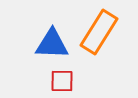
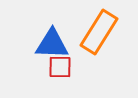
red square: moved 2 px left, 14 px up
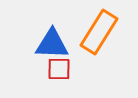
red square: moved 1 px left, 2 px down
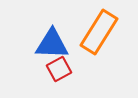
red square: rotated 30 degrees counterclockwise
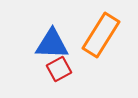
orange rectangle: moved 2 px right, 3 px down
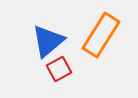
blue triangle: moved 4 px left, 3 px up; rotated 42 degrees counterclockwise
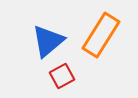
red square: moved 3 px right, 7 px down
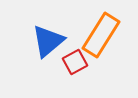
red square: moved 13 px right, 14 px up
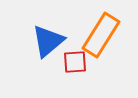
red square: rotated 25 degrees clockwise
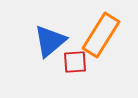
blue triangle: moved 2 px right
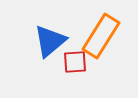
orange rectangle: moved 1 px down
